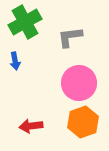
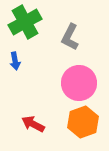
gray L-shape: rotated 56 degrees counterclockwise
red arrow: moved 2 px right, 2 px up; rotated 35 degrees clockwise
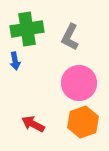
green cross: moved 2 px right, 7 px down; rotated 20 degrees clockwise
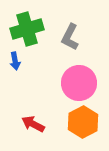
green cross: rotated 8 degrees counterclockwise
orange hexagon: rotated 8 degrees counterclockwise
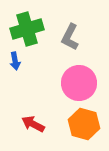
orange hexagon: moved 1 px right, 2 px down; rotated 16 degrees counterclockwise
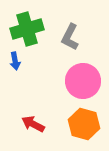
pink circle: moved 4 px right, 2 px up
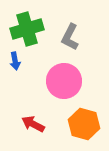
pink circle: moved 19 px left
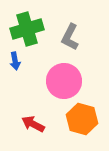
orange hexagon: moved 2 px left, 5 px up
